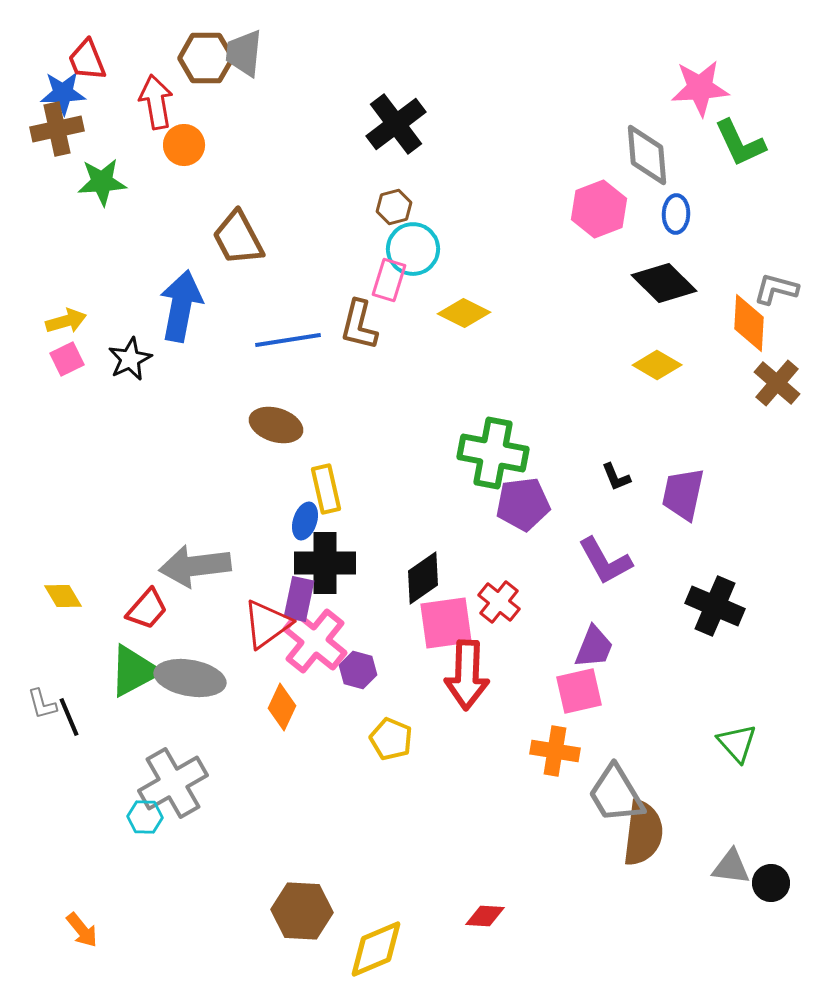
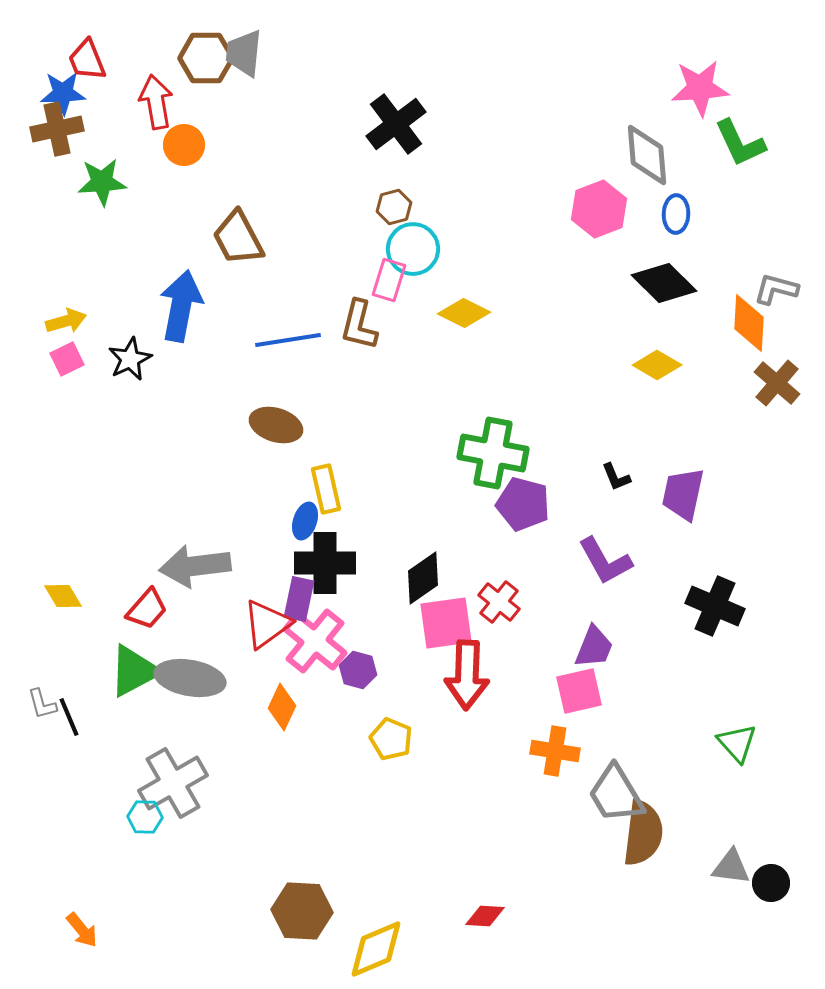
purple pentagon at (523, 504): rotated 22 degrees clockwise
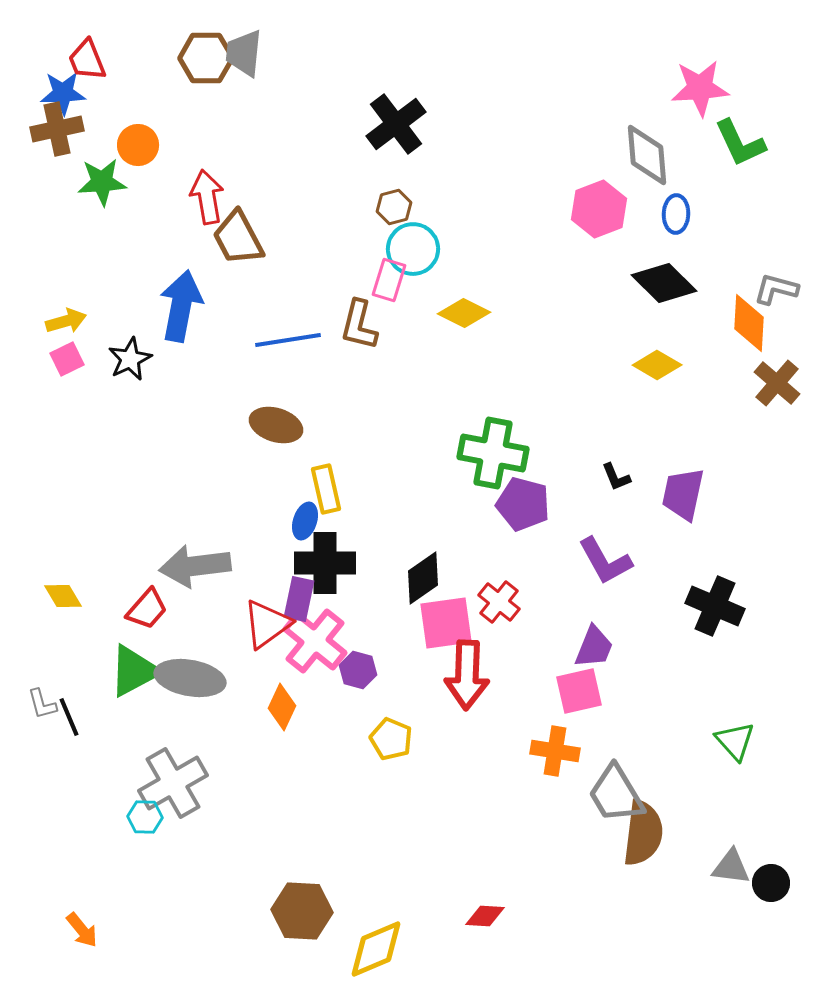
red arrow at (156, 102): moved 51 px right, 95 px down
orange circle at (184, 145): moved 46 px left
green triangle at (737, 743): moved 2 px left, 2 px up
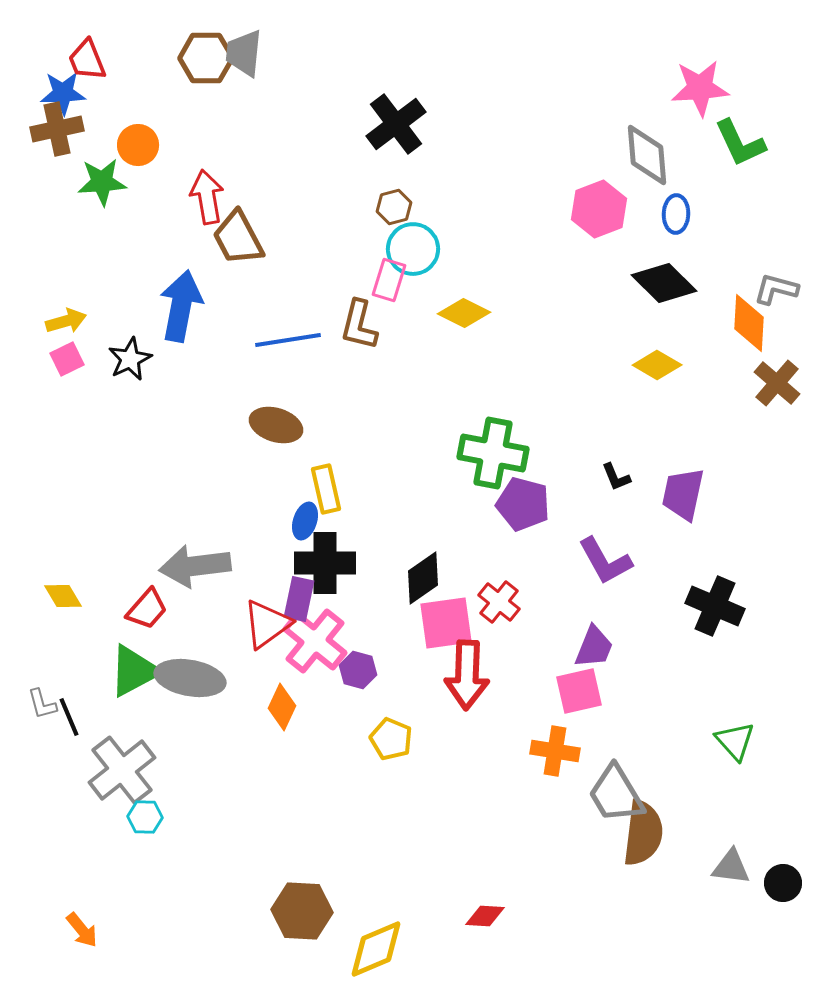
gray cross at (173, 783): moved 51 px left, 13 px up; rotated 8 degrees counterclockwise
black circle at (771, 883): moved 12 px right
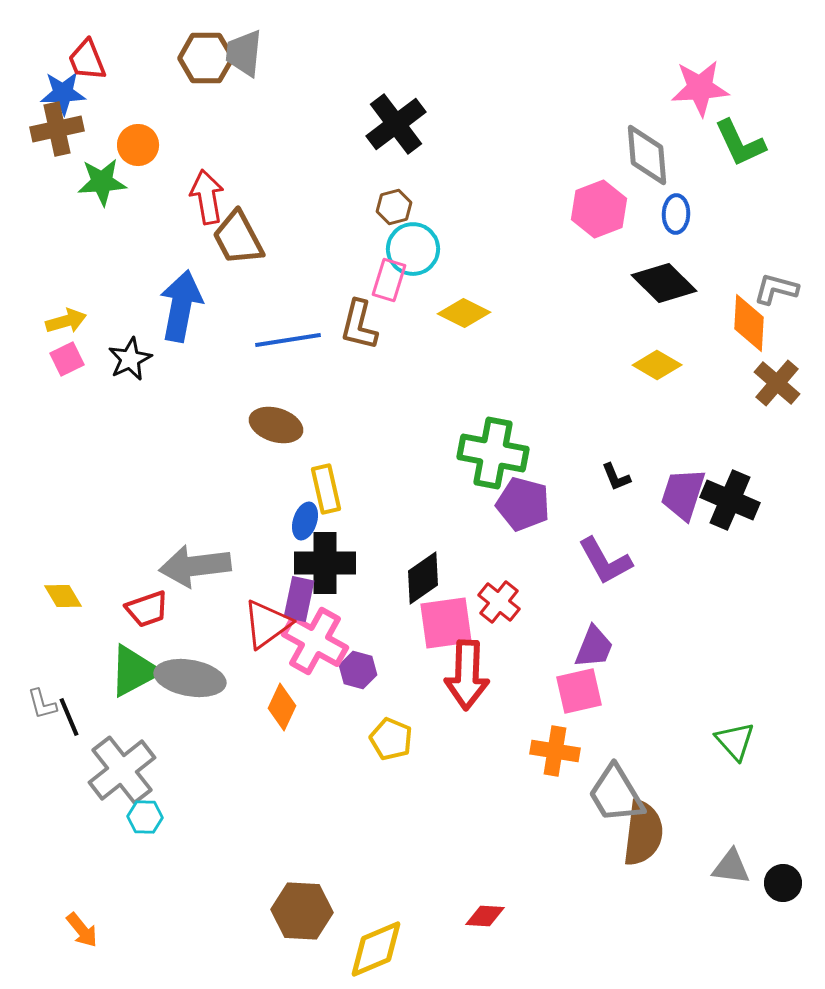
purple trapezoid at (683, 494): rotated 6 degrees clockwise
black cross at (715, 606): moved 15 px right, 106 px up
red trapezoid at (147, 609): rotated 30 degrees clockwise
pink cross at (315, 641): rotated 10 degrees counterclockwise
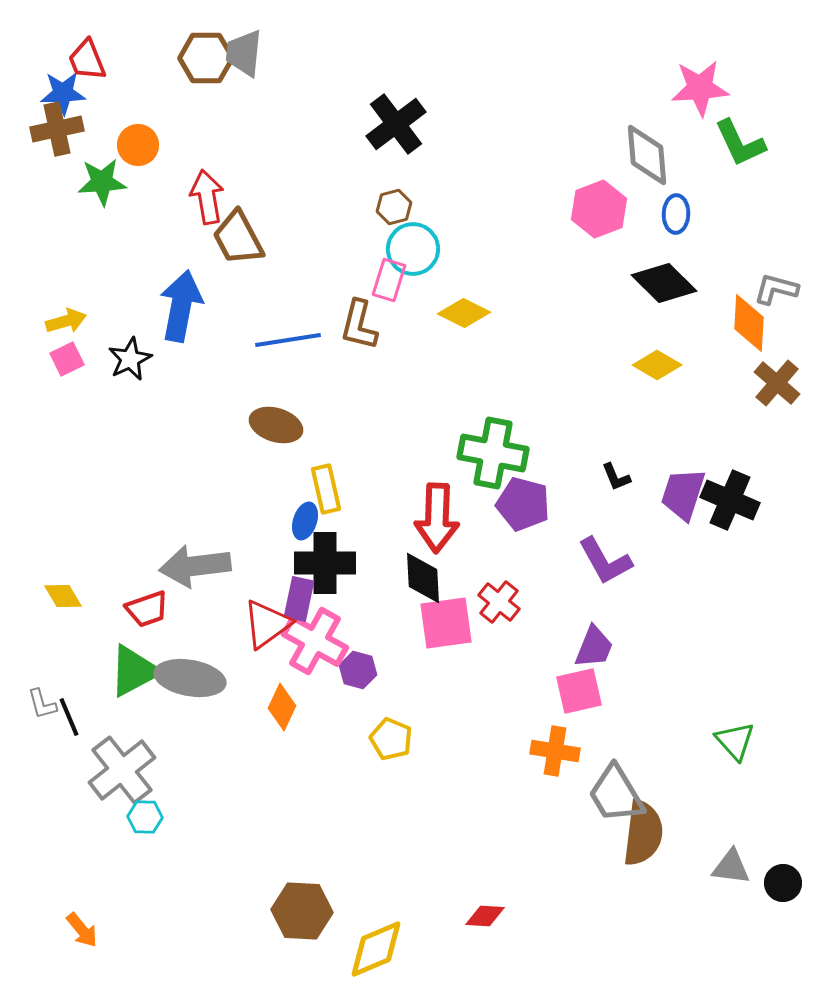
black diamond at (423, 578): rotated 58 degrees counterclockwise
red arrow at (467, 675): moved 30 px left, 157 px up
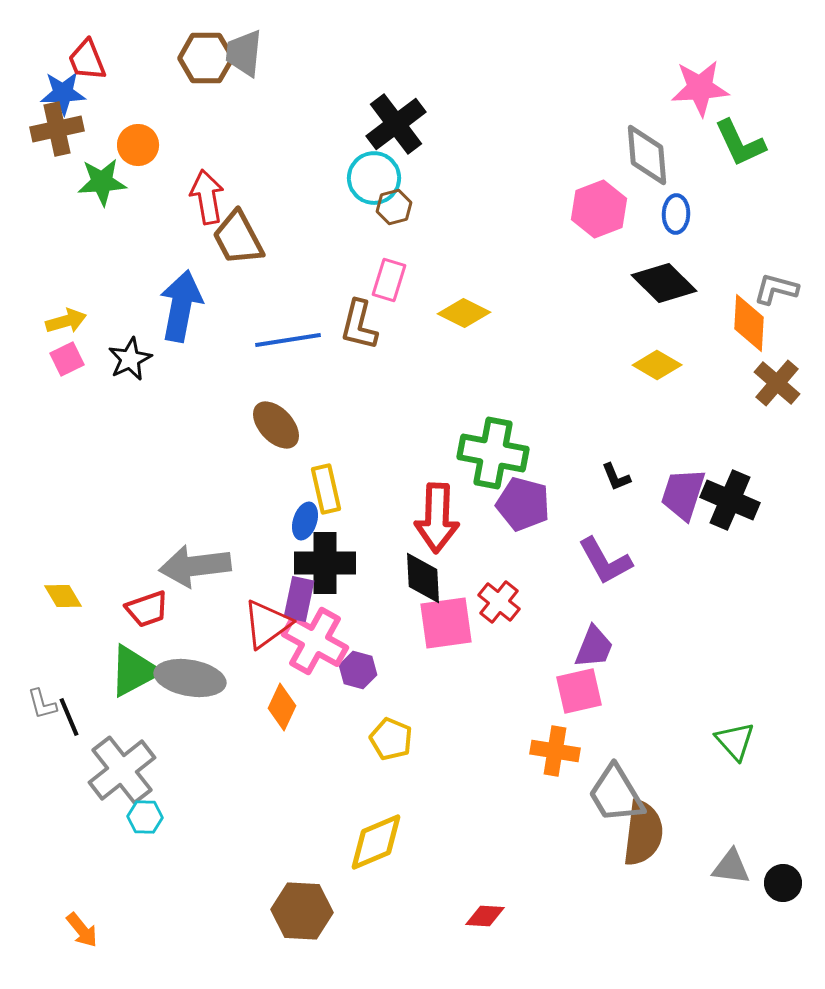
cyan circle at (413, 249): moved 39 px left, 71 px up
brown ellipse at (276, 425): rotated 30 degrees clockwise
yellow diamond at (376, 949): moved 107 px up
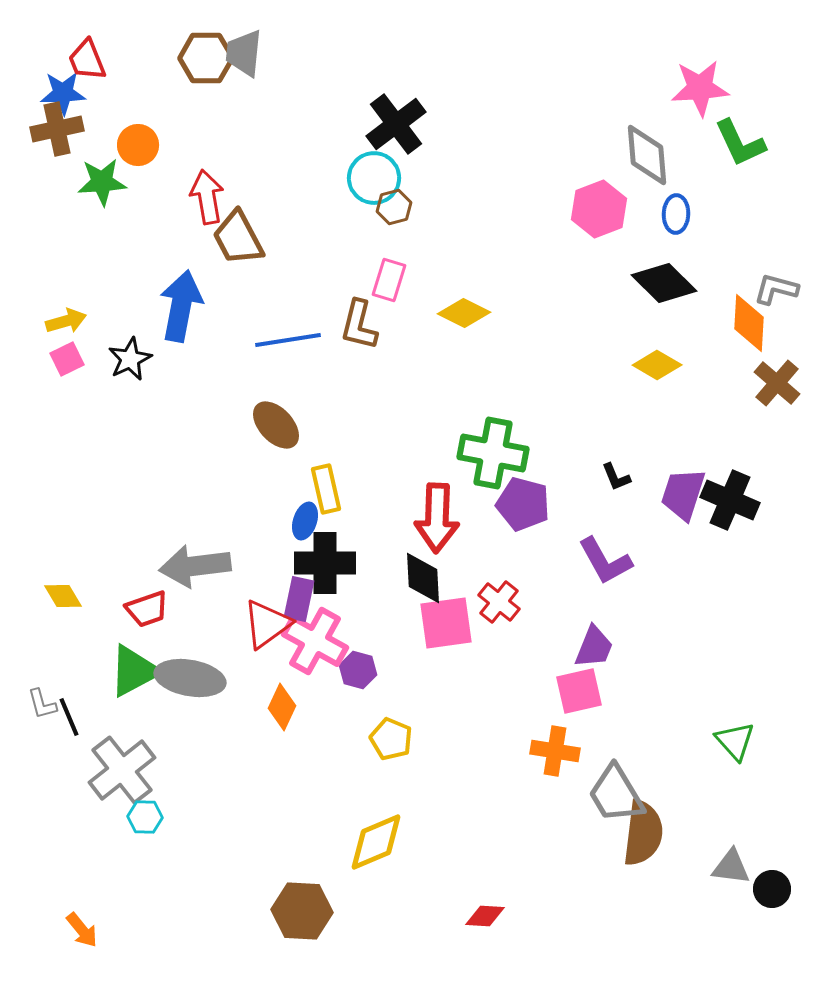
black circle at (783, 883): moved 11 px left, 6 px down
